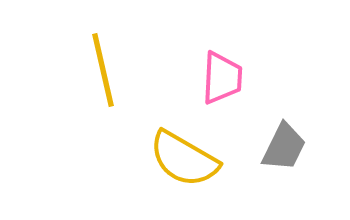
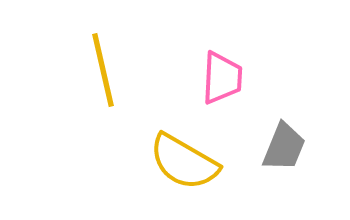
gray trapezoid: rotated 4 degrees counterclockwise
yellow semicircle: moved 3 px down
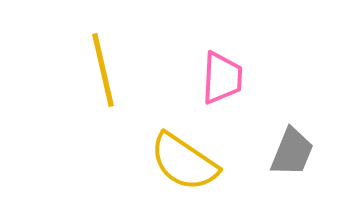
gray trapezoid: moved 8 px right, 5 px down
yellow semicircle: rotated 4 degrees clockwise
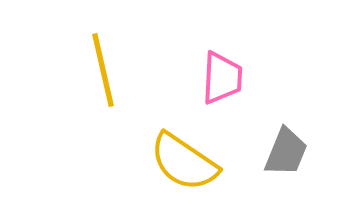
gray trapezoid: moved 6 px left
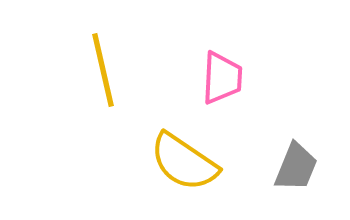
gray trapezoid: moved 10 px right, 15 px down
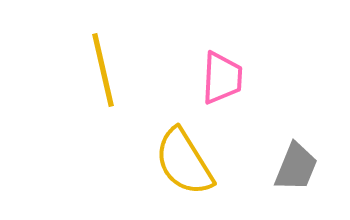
yellow semicircle: rotated 24 degrees clockwise
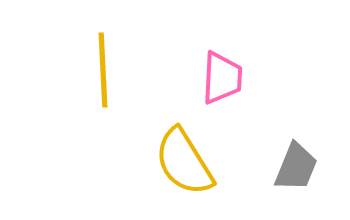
yellow line: rotated 10 degrees clockwise
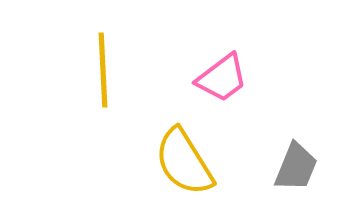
pink trapezoid: rotated 50 degrees clockwise
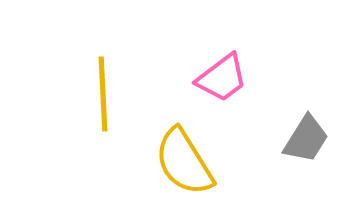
yellow line: moved 24 px down
gray trapezoid: moved 10 px right, 28 px up; rotated 10 degrees clockwise
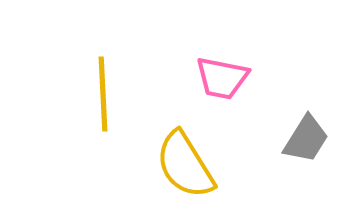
pink trapezoid: rotated 48 degrees clockwise
yellow semicircle: moved 1 px right, 3 px down
